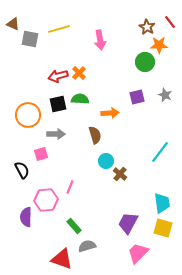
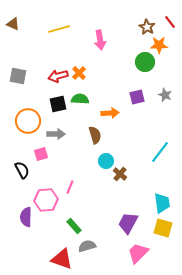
gray square: moved 12 px left, 37 px down
orange circle: moved 6 px down
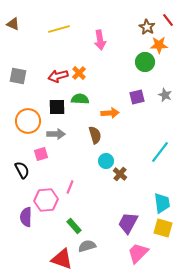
red line: moved 2 px left, 2 px up
black square: moved 1 px left, 3 px down; rotated 12 degrees clockwise
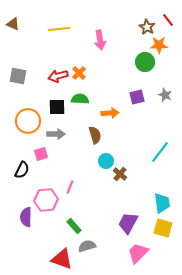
yellow line: rotated 10 degrees clockwise
black semicircle: rotated 54 degrees clockwise
